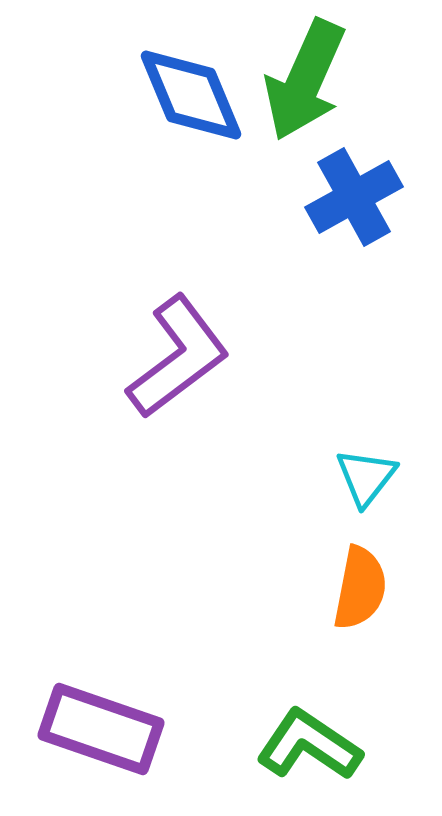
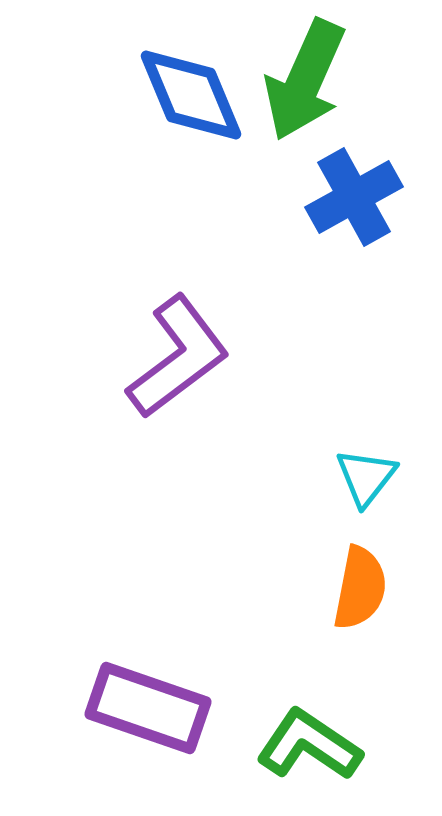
purple rectangle: moved 47 px right, 21 px up
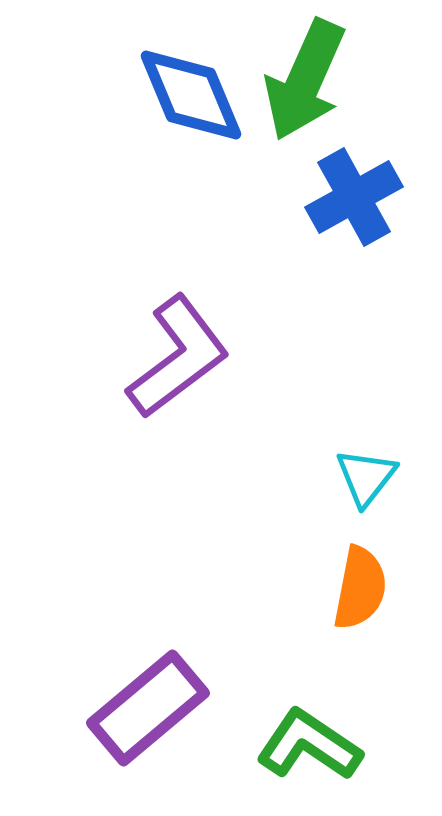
purple rectangle: rotated 59 degrees counterclockwise
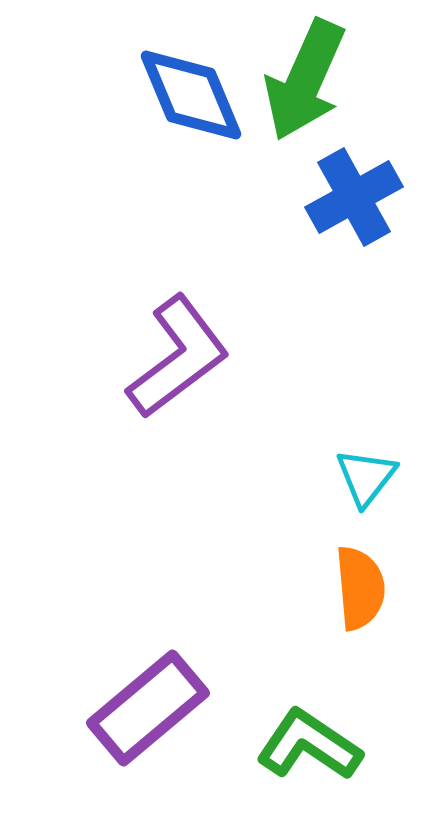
orange semicircle: rotated 16 degrees counterclockwise
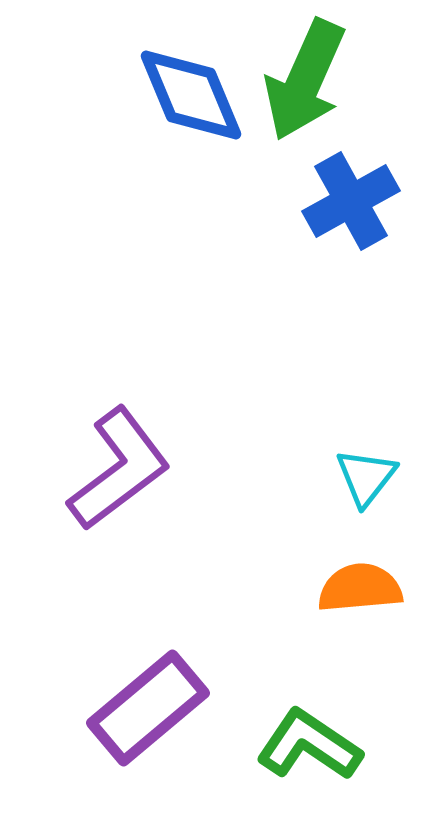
blue cross: moved 3 px left, 4 px down
purple L-shape: moved 59 px left, 112 px down
orange semicircle: rotated 90 degrees counterclockwise
